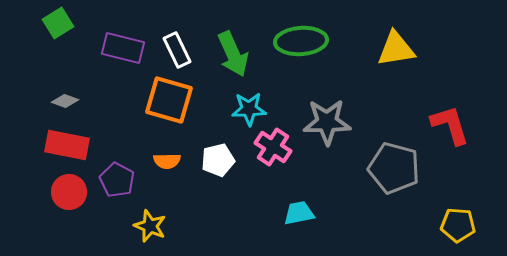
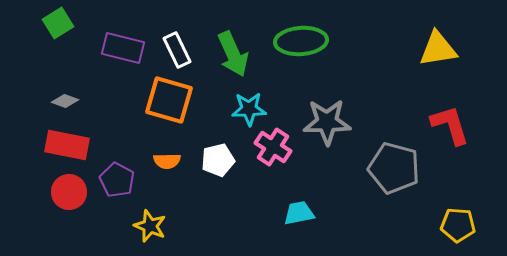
yellow triangle: moved 42 px right
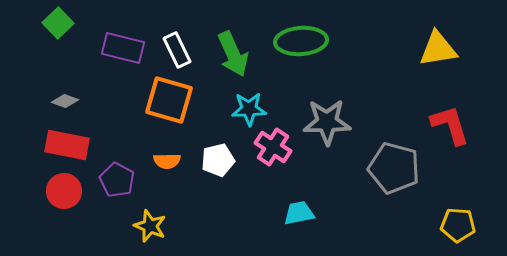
green square: rotated 12 degrees counterclockwise
red circle: moved 5 px left, 1 px up
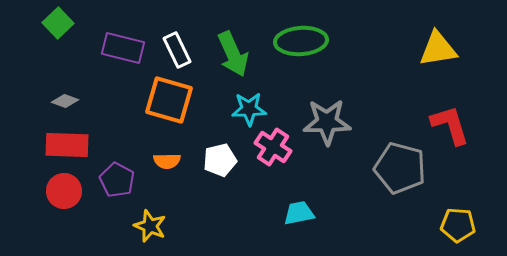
red rectangle: rotated 9 degrees counterclockwise
white pentagon: moved 2 px right
gray pentagon: moved 6 px right
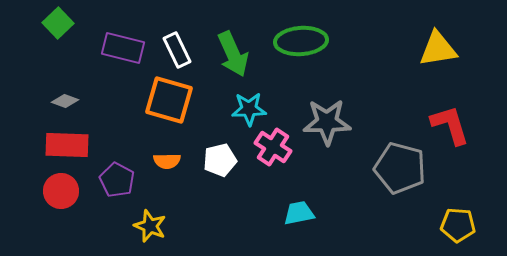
red circle: moved 3 px left
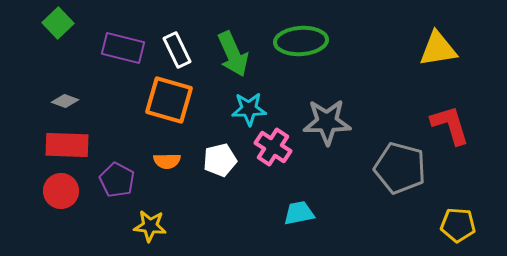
yellow star: rotated 16 degrees counterclockwise
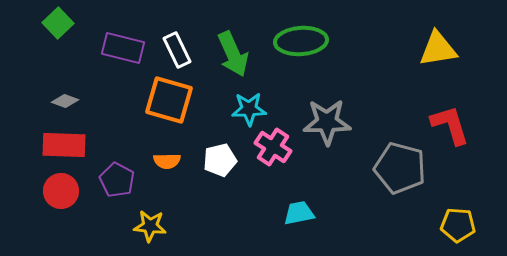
red rectangle: moved 3 px left
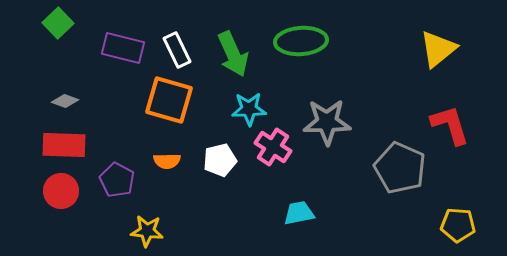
yellow triangle: rotated 30 degrees counterclockwise
gray pentagon: rotated 9 degrees clockwise
yellow star: moved 3 px left, 5 px down
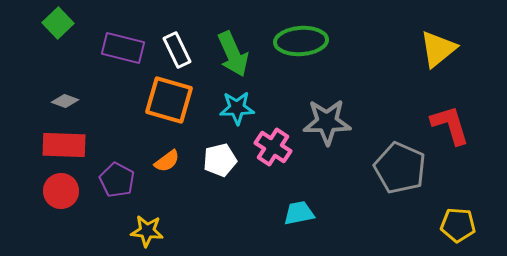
cyan star: moved 12 px left, 1 px up
orange semicircle: rotated 36 degrees counterclockwise
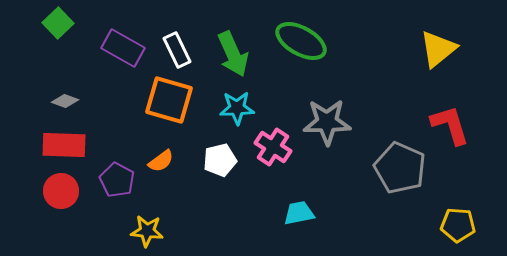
green ellipse: rotated 33 degrees clockwise
purple rectangle: rotated 15 degrees clockwise
orange semicircle: moved 6 px left
